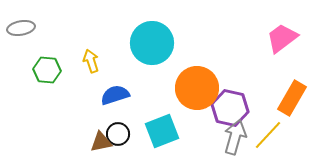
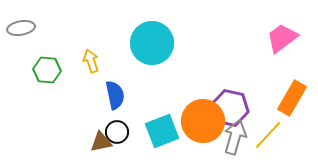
orange circle: moved 6 px right, 33 px down
blue semicircle: rotated 96 degrees clockwise
black circle: moved 1 px left, 2 px up
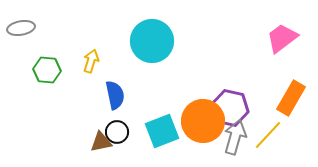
cyan circle: moved 2 px up
yellow arrow: rotated 35 degrees clockwise
orange rectangle: moved 1 px left
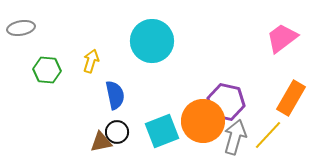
purple hexagon: moved 4 px left, 6 px up
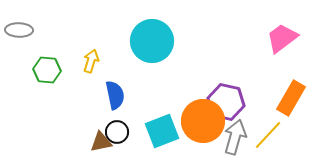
gray ellipse: moved 2 px left, 2 px down; rotated 12 degrees clockwise
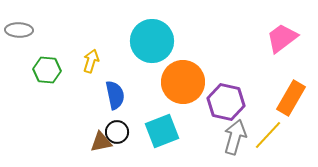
orange circle: moved 20 px left, 39 px up
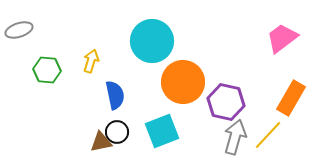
gray ellipse: rotated 20 degrees counterclockwise
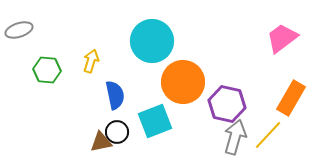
purple hexagon: moved 1 px right, 2 px down
cyan square: moved 7 px left, 10 px up
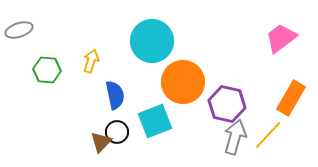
pink trapezoid: moved 1 px left
brown triangle: rotated 35 degrees counterclockwise
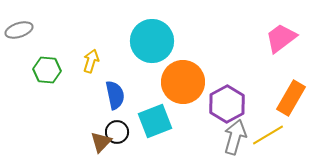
purple hexagon: rotated 18 degrees clockwise
yellow line: rotated 16 degrees clockwise
